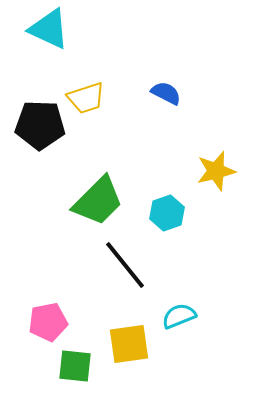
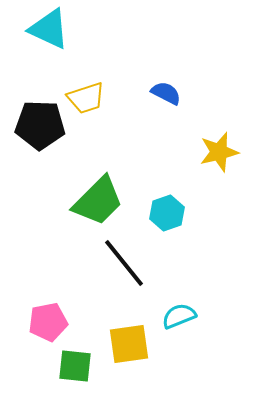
yellow star: moved 3 px right, 19 px up
black line: moved 1 px left, 2 px up
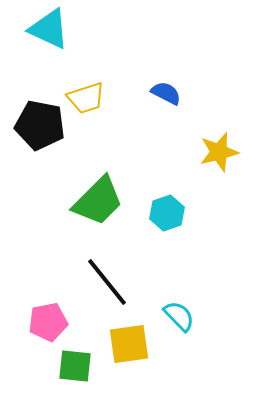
black pentagon: rotated 9 degrees clockwise
black line: moved 17 px left, 19 px down
cyan semicircle: rotated 68 degrees clockwise
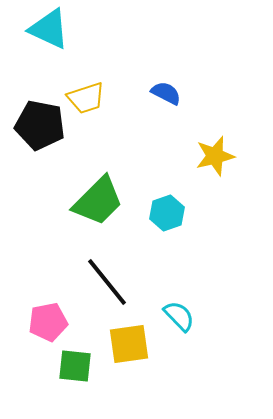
yellow star: moved 4 px left, 4 px down
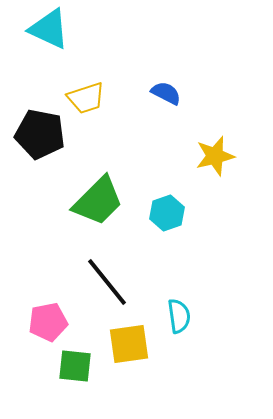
black pentagon: moved 9 px down
cyan semicircle: rotated 36 degrees clockwise
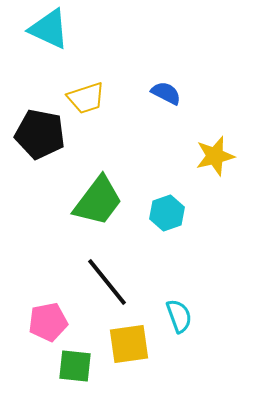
green trapezoid: rotated 8 degrees counterclockwise
cyan semicircle: rotated 12 degrees counterclockwise
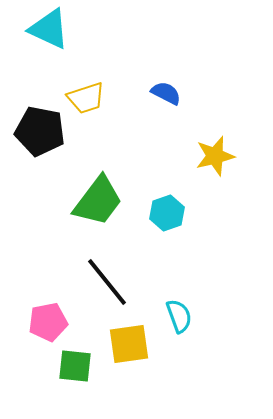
black pentagon: moved 3 px up
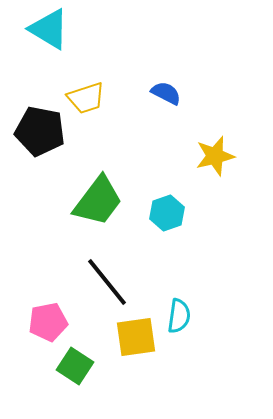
cyan triangle: rotated 6 degrees clockwise
cyan semicircle: rotated 28 degrees clockwise
yellow square: moved 7 px right, 7 px up
green square: rotated 27 degrees clockwise
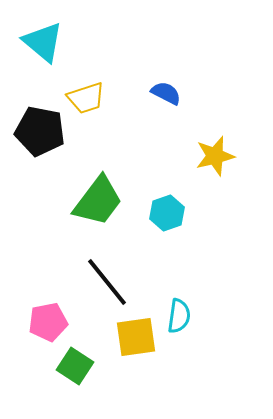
cyan triangle: moved 6 px left, 13 px down; rotated 9 degrees clockwise
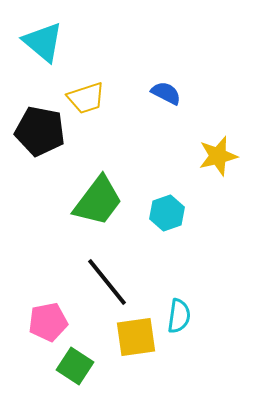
yellow star: moved 3 px right
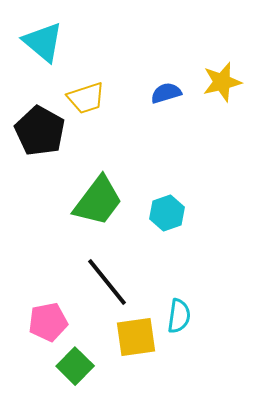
blue semicircle: rotated 44 degrees counterclockwise
black pentagon: rotated 18 degrees clockwise
yellow star: moved 4 px right, 74 px up
green square: rotated 12 degrees clockwise
